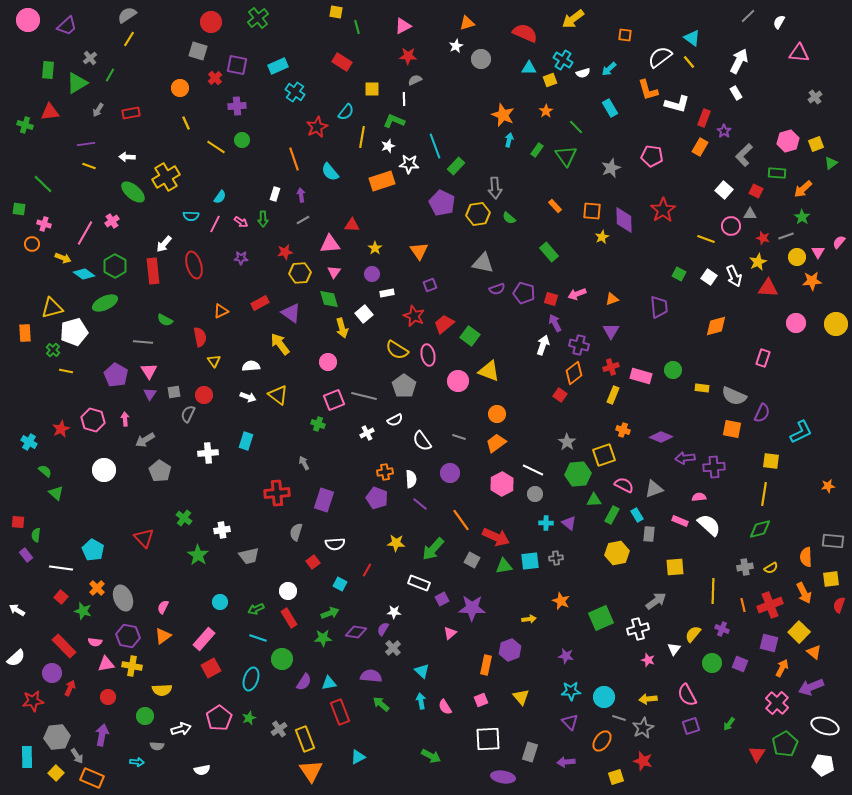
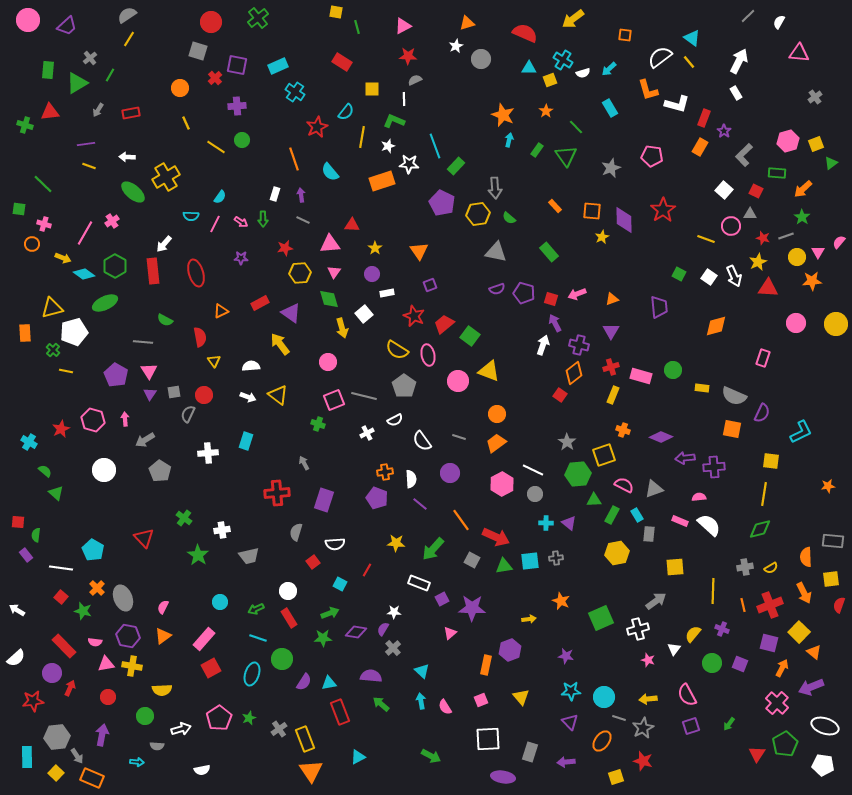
gray line at (303, 220): rotated 56 degrees clockwise
red star at (285, 252): moved 4 px up
gray triangle at (483, 263): moved 13 px right, 11 px up
red ellipse at (194, 265): moved 2 px right, 8 px down
cyan ellipse at (251, 679): moved 1 px right, 5 px up
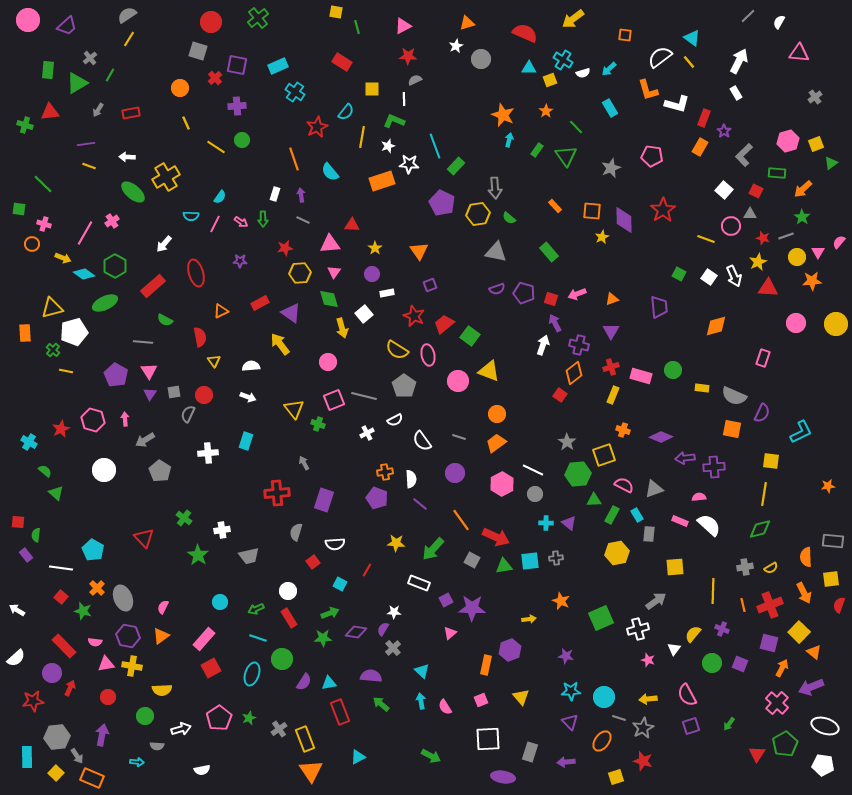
purple star at (241, 258): moved 1 px left, 3 px down
red rectangle at (153, 271): moved 15 px down; rotated 55 degrees clockwise
yellow triangle at (278, 395): moved 16 px right, 14 px down; rotated 15 degrees clockwise
purple circle at (450, 473): moved 5 px right
purple square at (442, 599): moved 4 px right, 1 px down
orange triangle at (163, 636): moved 2 px left
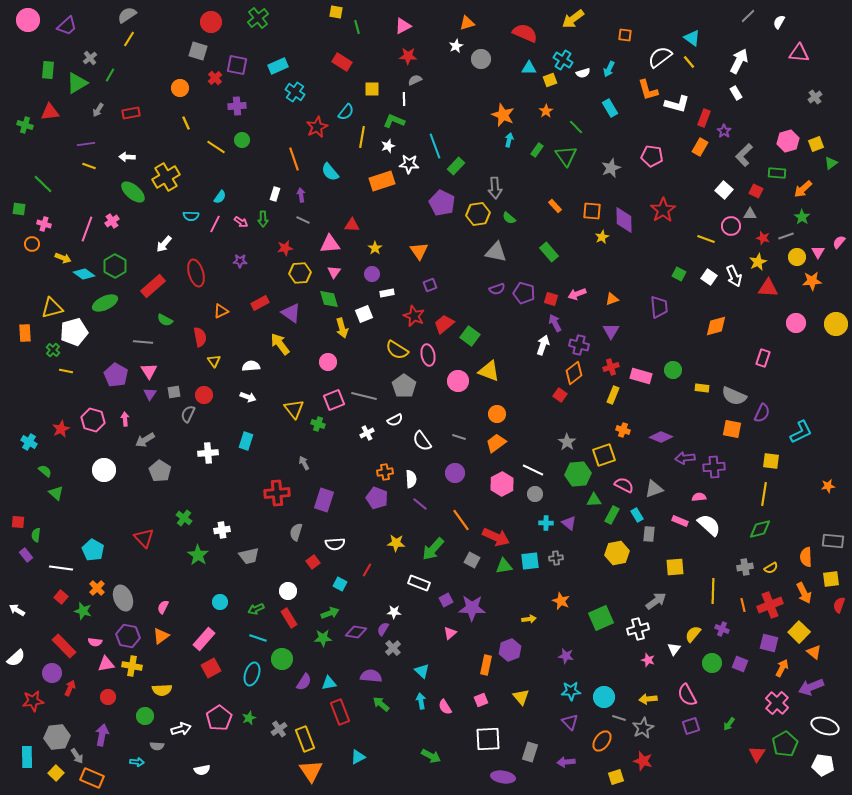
cyan arrow at (609, 69): rotated 21 degrees counterclockwise
pink line at (85, 233): moved 2 px right, 4 px up; rotated 10 degrees counterclockwise
white square at (364, 314): rotated 18 degrees clockwise
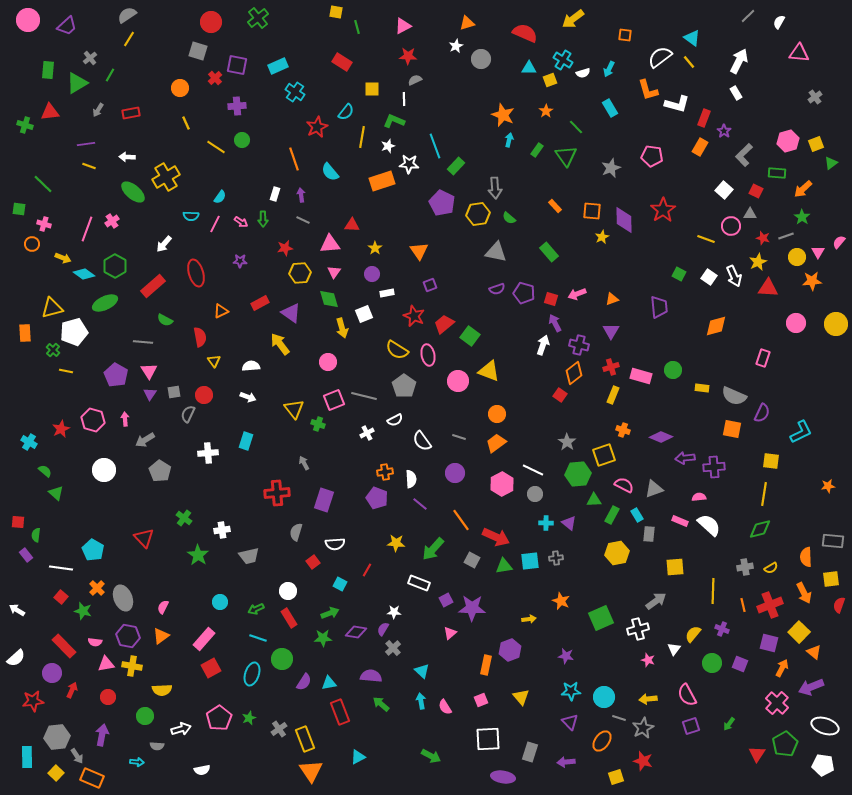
red arrow at (70, 688): moved 2 px right, 2 px down
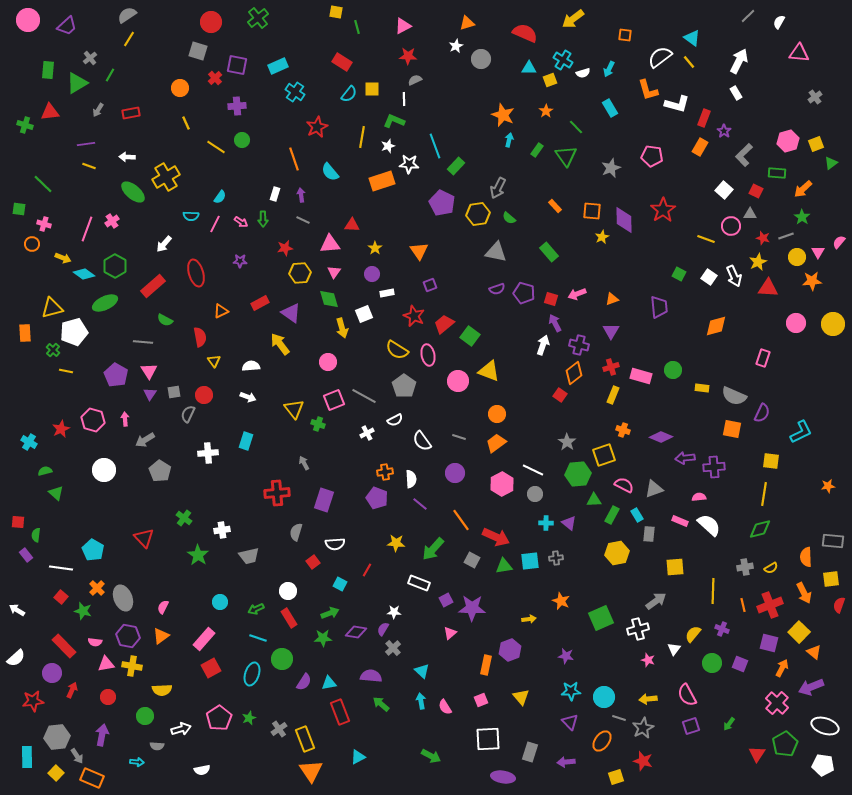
cyan semicircle at (346, 112): moved 3 px right, 18 px up
gray arrow at (495, 188): moved 3 px right; rotated 30 degrees clockwise
yellow circle at (836, 324): moved 3 px left
gray line at (364, 396): rotated 15 degrees clockwise
green semicircle at (45, 471): rotated 56 degrees counterclockwise
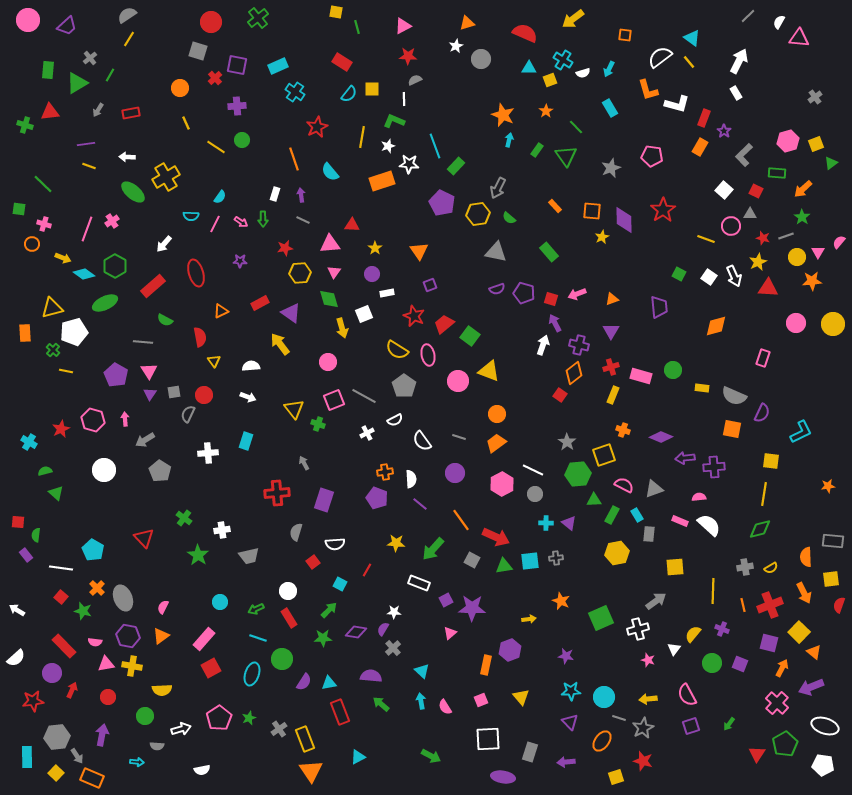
pink triangle at (799, 53): moved 15 px up
green arrow at (330, 613): moved 1 px left, 3 px up; rotated 24 degrees counterclockwise
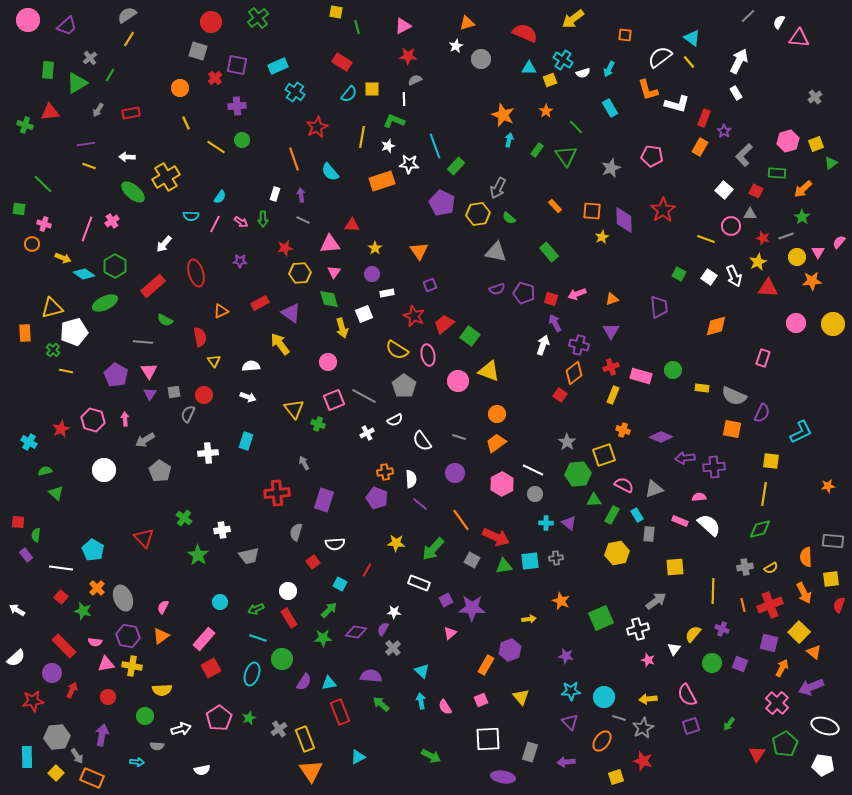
orange rectangle at (486, 665): rotated 18 degrees clockwise
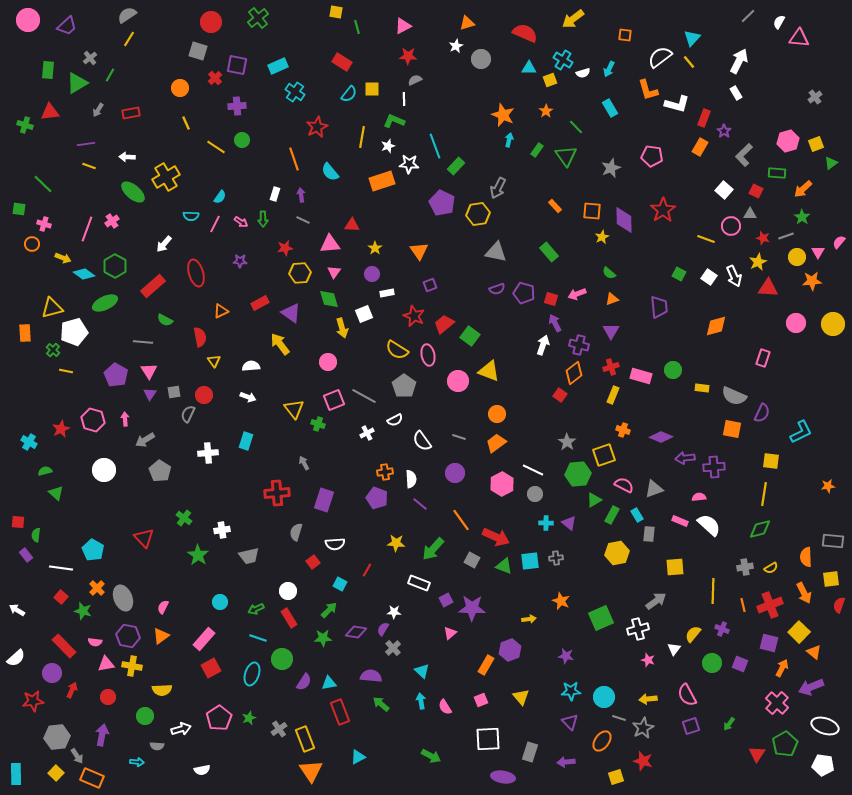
cyan triangle at (692, 38): rotated 36 degrees clockwise
green semicircle at (509, 218): moved 100 px right, 55 px down
green triangle at (594, 500): rotated 28 degrees counterclockwise
green triangle at (504, 566): rotated 30 degrees clockwise
cyan rectangle at (27, 757): moved 11 px left, 17 px down
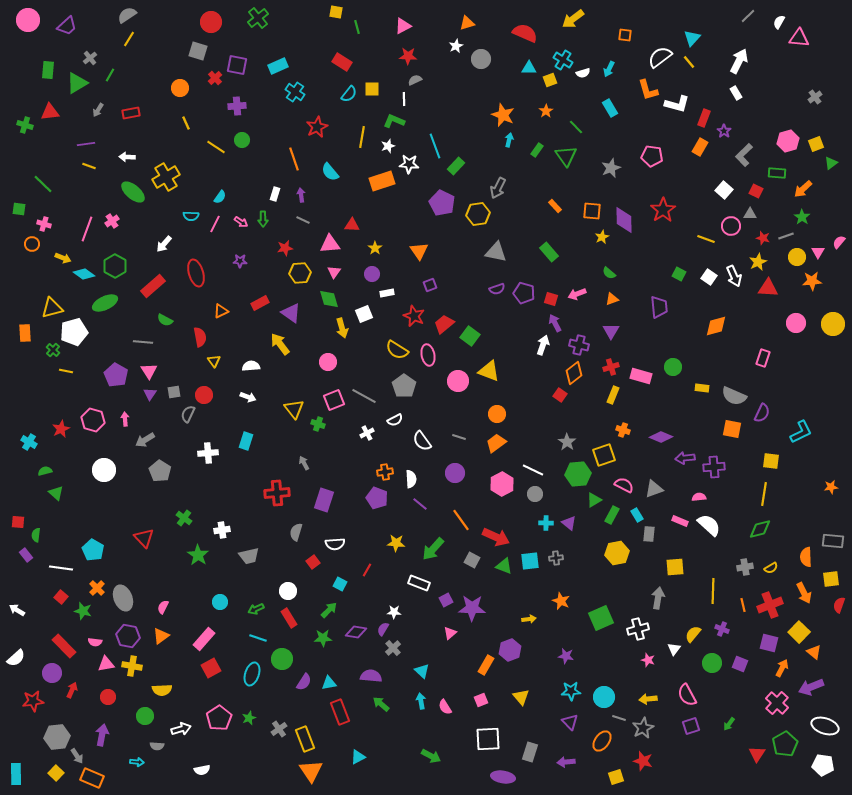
green circle at (673, 370): moved 3 px up
orange star at (828, 486): moved 3 px right, 1 px down
gray arrow at (656, 601): moved 2 px right, 3 px up; rotated 45 degrees counterclockwise
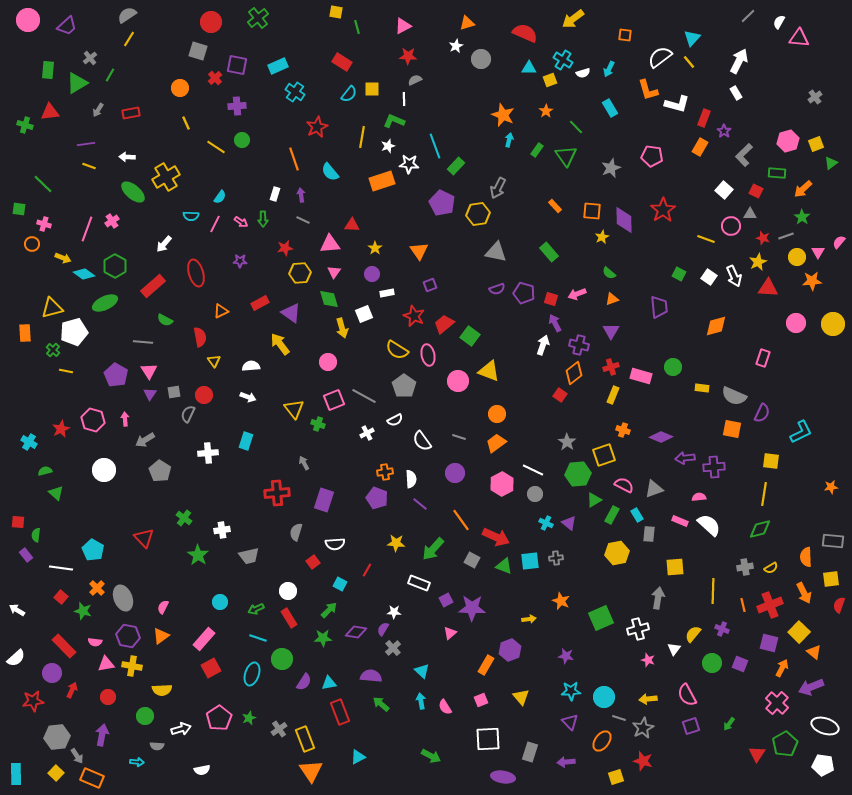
cyan cross at (546, 523): rotated 24 degrees clockwise
